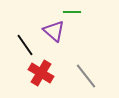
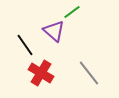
green line: rotated 36 degrees counterclockwise
gray line: moved 3 px right, 3 px up
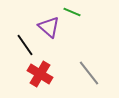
green line: rotated 60 degrees clockwise
purple triangle: moved 5 px left, 4 px up
red cross: moved 1 px left, 1 px down
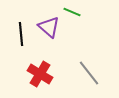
black line: moved 4 px left, 11 px up; rotated 30 degrees clockwise
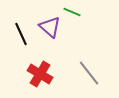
purple triangle: moved 1 px right
black line: rotated 20 degrees counterclockwise
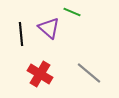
purple triangle: moved 1 px left, 1 px down
black line: rotated 20 degrees clockwise
gray line: rotated 12 degrees counterclockwise
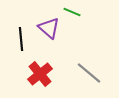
black line: moved 5 px down
red cross: rotated 20 degrees clockwise
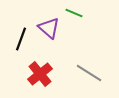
green line: moved 2 px right, 1 px down
black line: rotated 25 degrees clockwise
gray line: rotated 8 degrees counterclockwise
